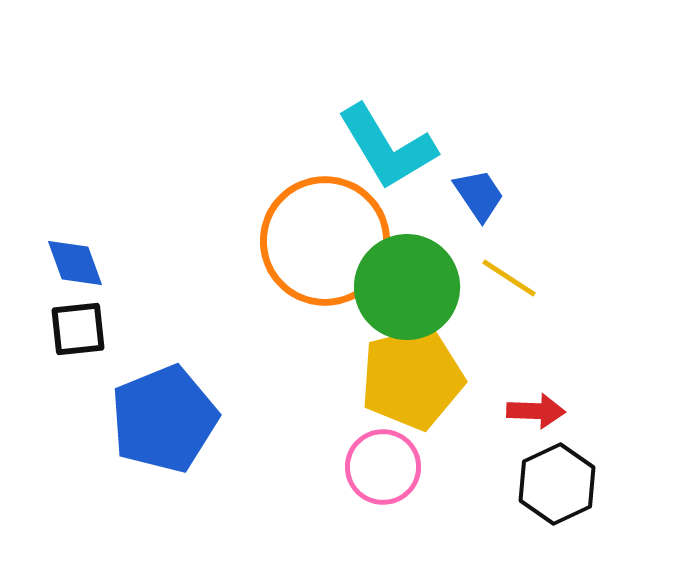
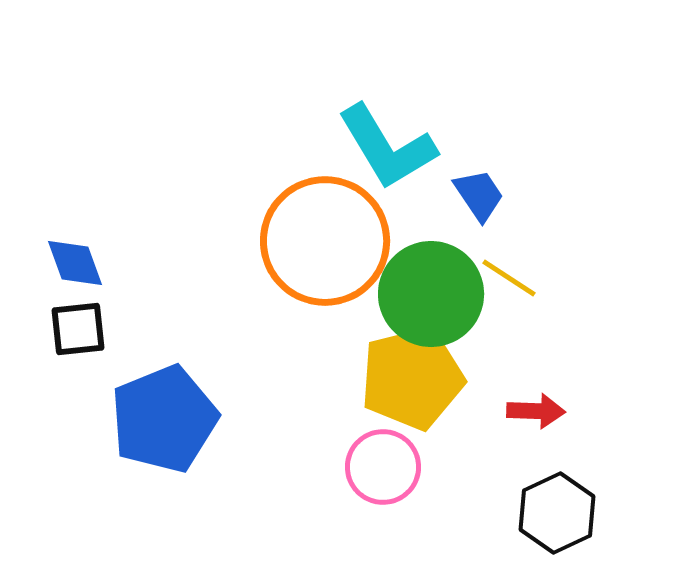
green circle: moved 24 px right, 7 px down
black hexagon: moved 29 px down
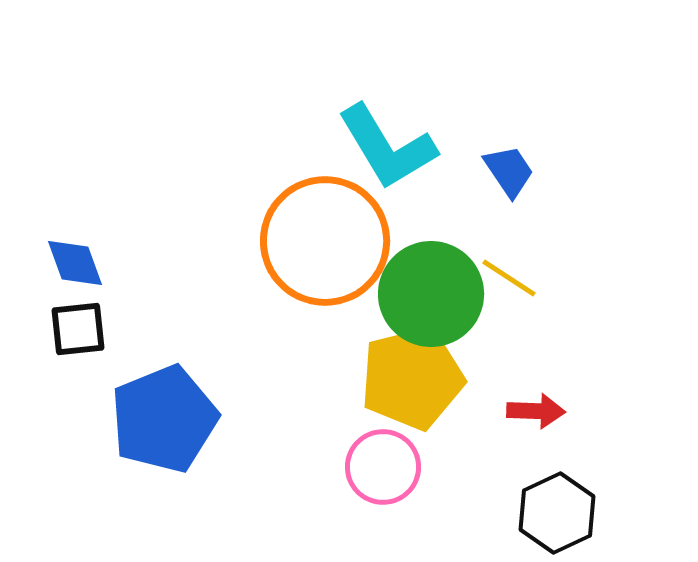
blue trapezoid: moved 30 px right, 24 px up
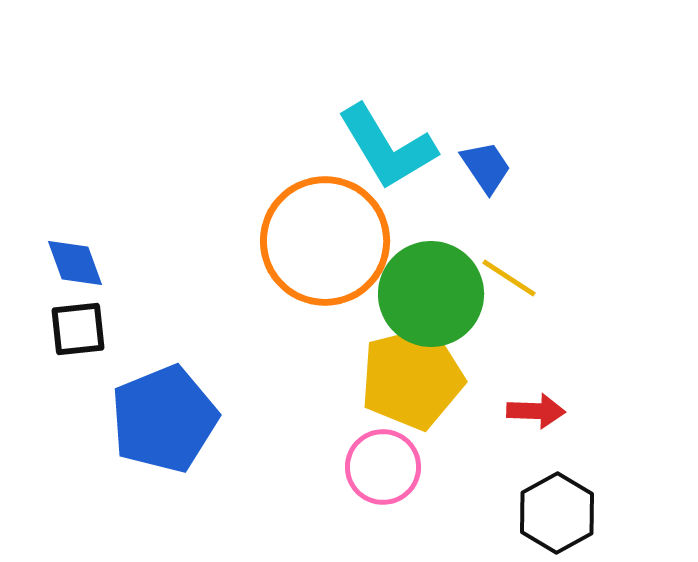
blue trapezoid: moved 23 px left, 4 px up
black hexagon: rotated 4 degrees counterclockwise
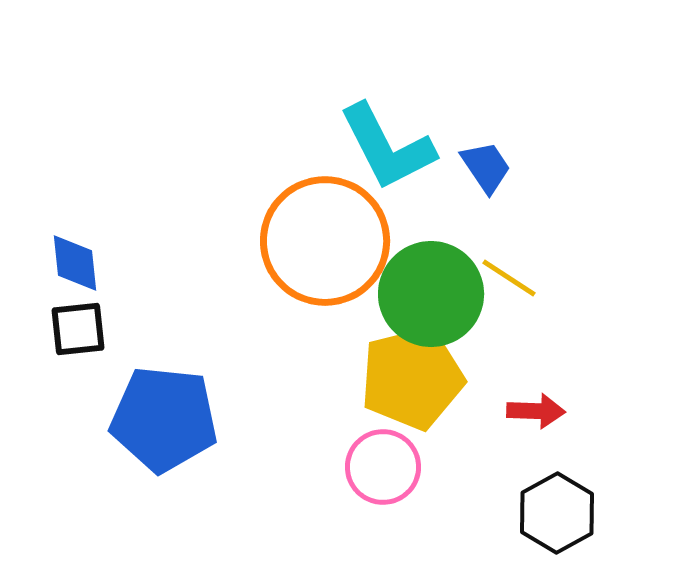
cyan L-shape: rotated 4 degrees clockwise
blue diamond: rotated 14 degrees clockwise
blue pentagon: rotated 28 degrees clockwise
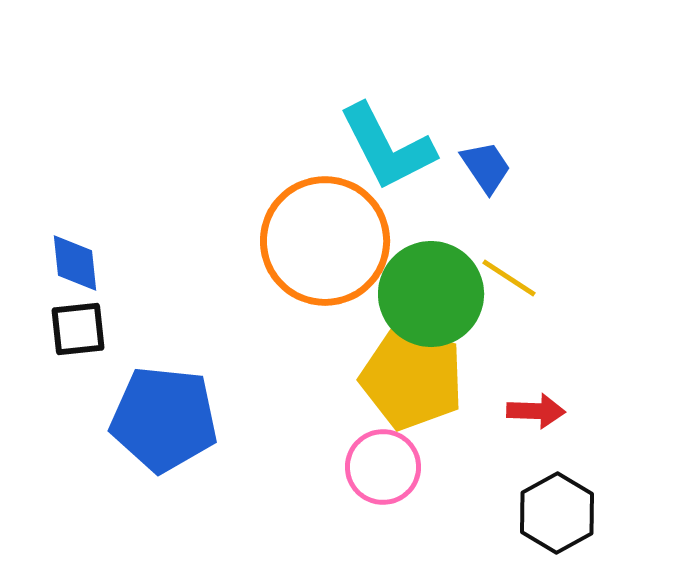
yellow pentagon: rotated 30 degrees clockwise
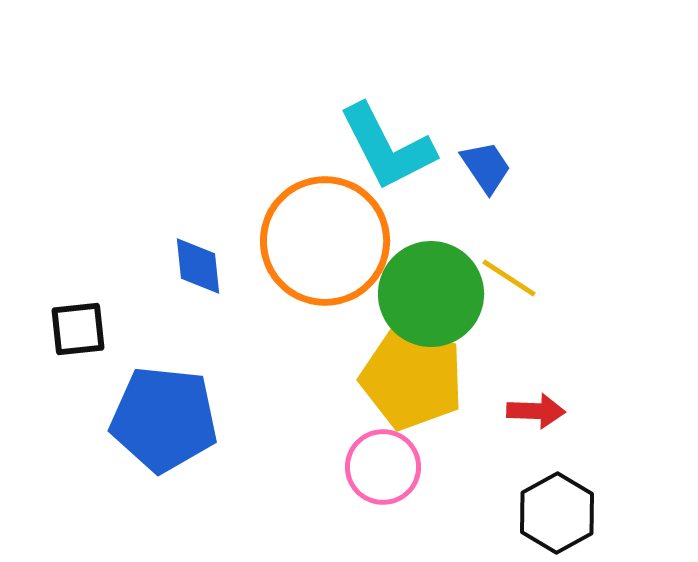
blue diamond: moved 123 px right, 3 px down
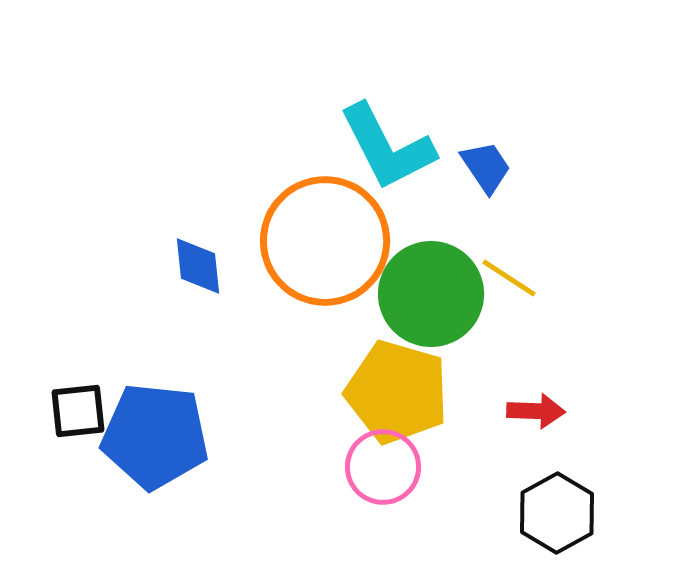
black square: moved 82 px down
yellow pentagon: moved 15 px left, 14 px down
blue pentagon: moved 9 px left, 17 px down
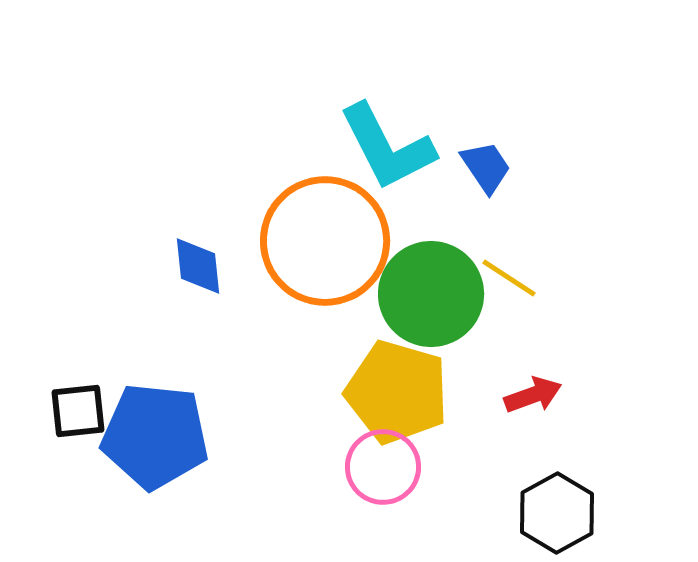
red arrow: moved 3 px left, 16 px up; rotated 22 degrees counterclockwise
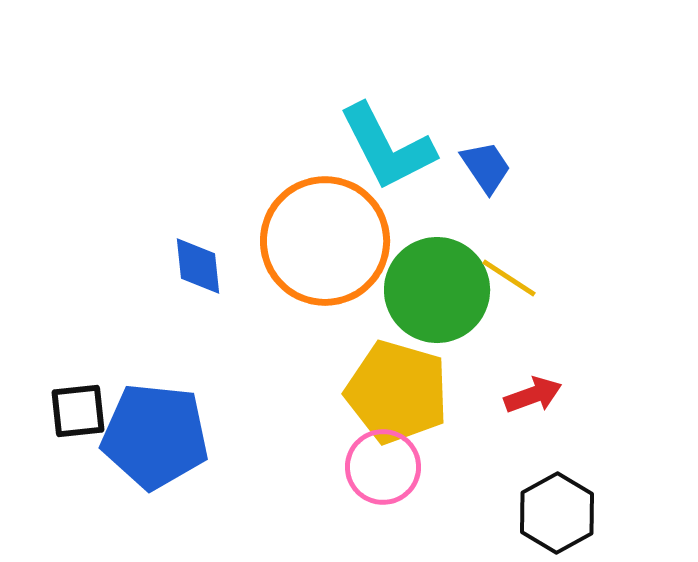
green circle: moved 6 px right, 4 px up
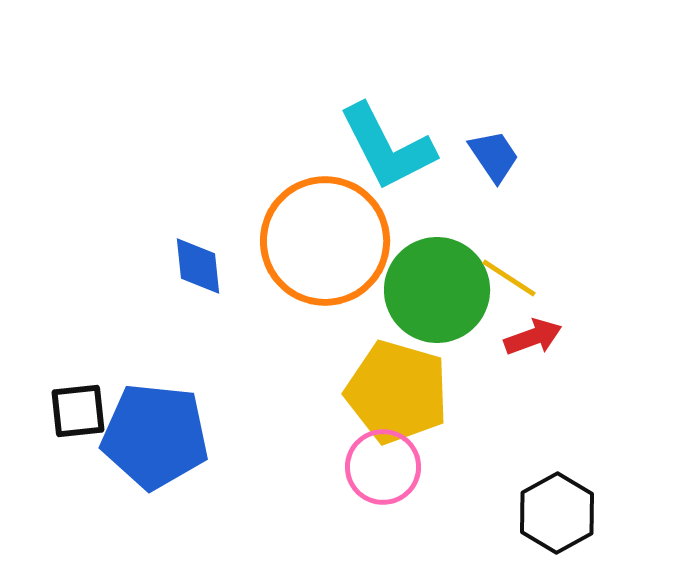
blue trapezoid: moved 8 px right, 11 px up
red arrow: moved 58 px up
